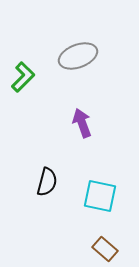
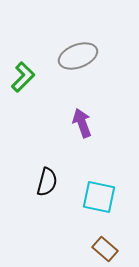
cyan square: moved 1 px left, 1 px down
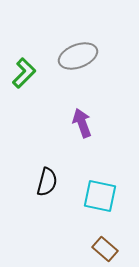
green L-shape: moved 1 px right, 4 px up
cyan square: moved 1 px right, 1 px up
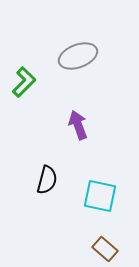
green L-shape: moved 9 px down
purple arrow: moved 4 px left, 2 px down
black semicircle: moved 2 px up
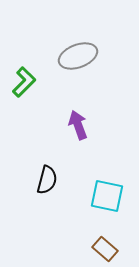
cyan square: moved 7 px right
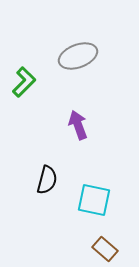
cyan square: moved 13 px left, 4 px down
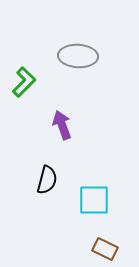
gray ellipse: rotated 24 degrees clockwise
purple arrow: moved 16 px left
cyan square: rotated 12 degrees counterclockwise
brown rectangle: rotated 15 degrees counterclockwise
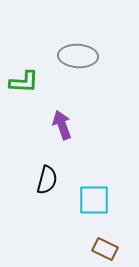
green L-shape: rotated 48 degrees clockwise
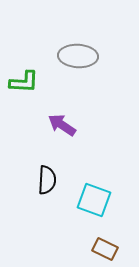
purple arrow: rotated 36 degrees counterclockwise
black semicircle: rotated 12 degrees counterclockwise
cyan square: rotated 20 degrees clockwise
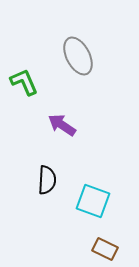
gray ellipse: rotated 60 degrees clockwise
green L-shape: rotated 116 degrees counterclockwise
cyan square: moved 1 px left, 1 px down
